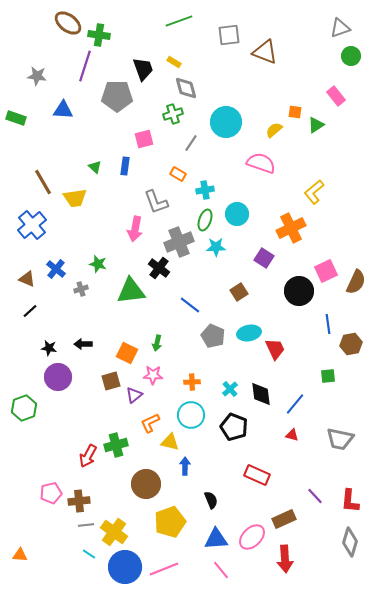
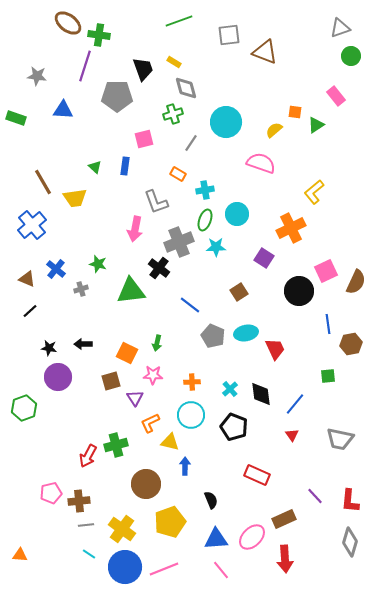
cyan ellipse at (249, 333): moved 3 px left
purple triangle at (134, 395): moved 1 px right, 3 px down; rotated 24 degrees counterclockwise
red triangle at (292, 435): rotated 40 degrees clockwise
yellow cross at (114, 532): moved 8 px right, 3 px up
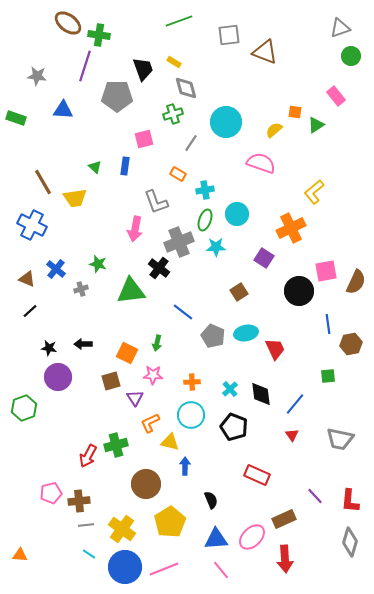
blue cross at (32, 225): rotated 24 degrees counterclockwise
pink square at (326, 271): rotated 15 degrees clockwise
blue line at (190, 305): moved 7 px left, 7 px down
yellow pentagon at (170, 522): rotated 12 degrees counterclockwise
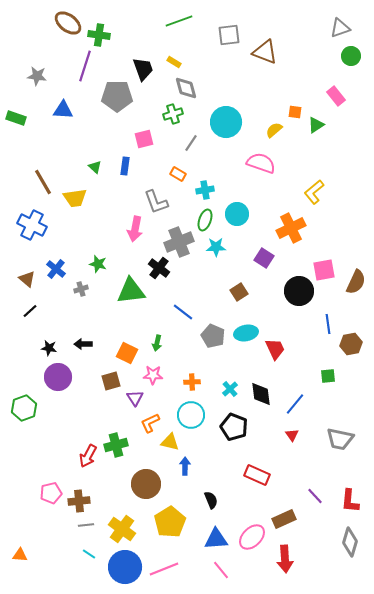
pink square at (326, 271): moved 2 px left, 1 px up
brown triangle at (27, 279): rotated 18 degrees clockwise
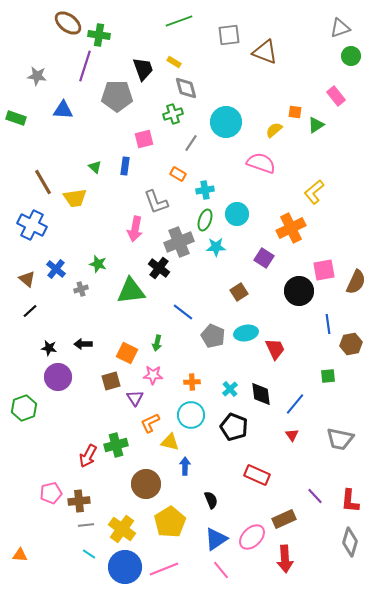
blue triangle at (216, 539): rotated 30 degrees counterclockwise
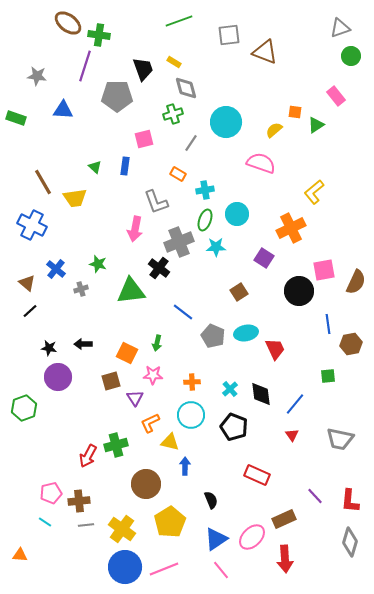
brown triangle at (27, 279): moved 4 px down
cyan line at (89, 554): moved 44 px left, 32 px up
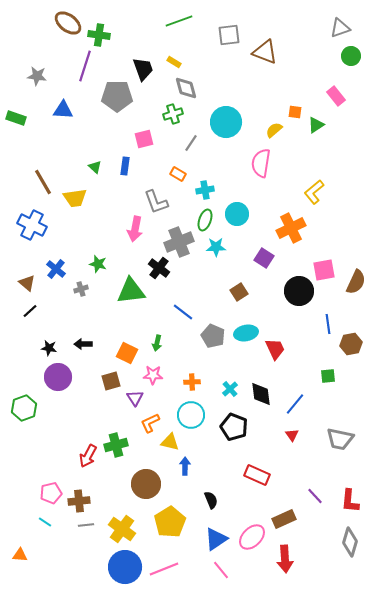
pink semicircle at (261, 163): rotated 100 degrees counterclockwise
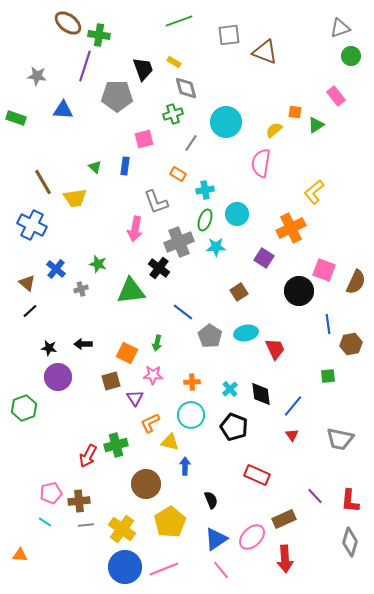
pink square at (324, 270): rotated 30 degrees clockwise
gray pentagon at (213, 336): moved 3 px left; rotated 10 degrees clockwise
blue line at (295, 404): moved 2 px left, 2 px down
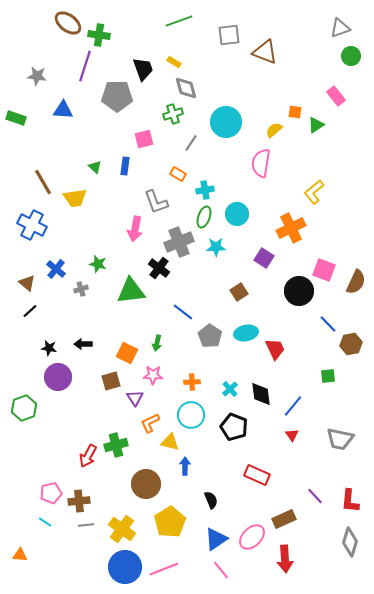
green ellipse at (205, 220): moved 1 px left, 3 px up
blue line at (328, 324): rotated 36 degrees counterclockwise
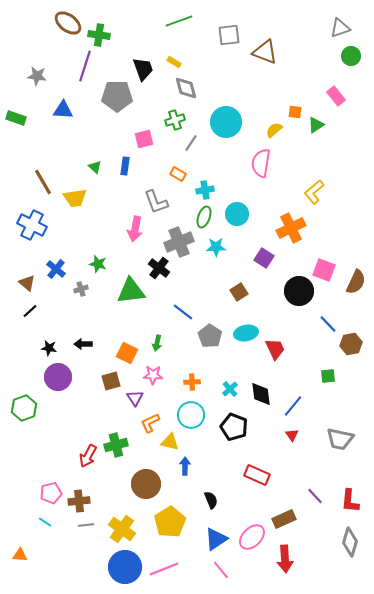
green cross at (173, 114): moved 2 px right, 6 px down
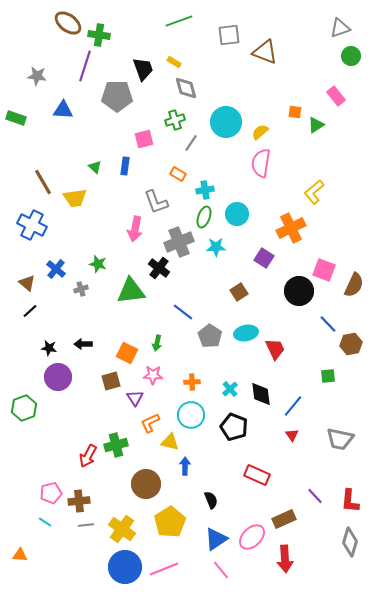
yellow semicircle at (274, 130): moved 14 px left, 2 px down
brown semicircle at (356, 282): moved 2 px left, 3 px down
